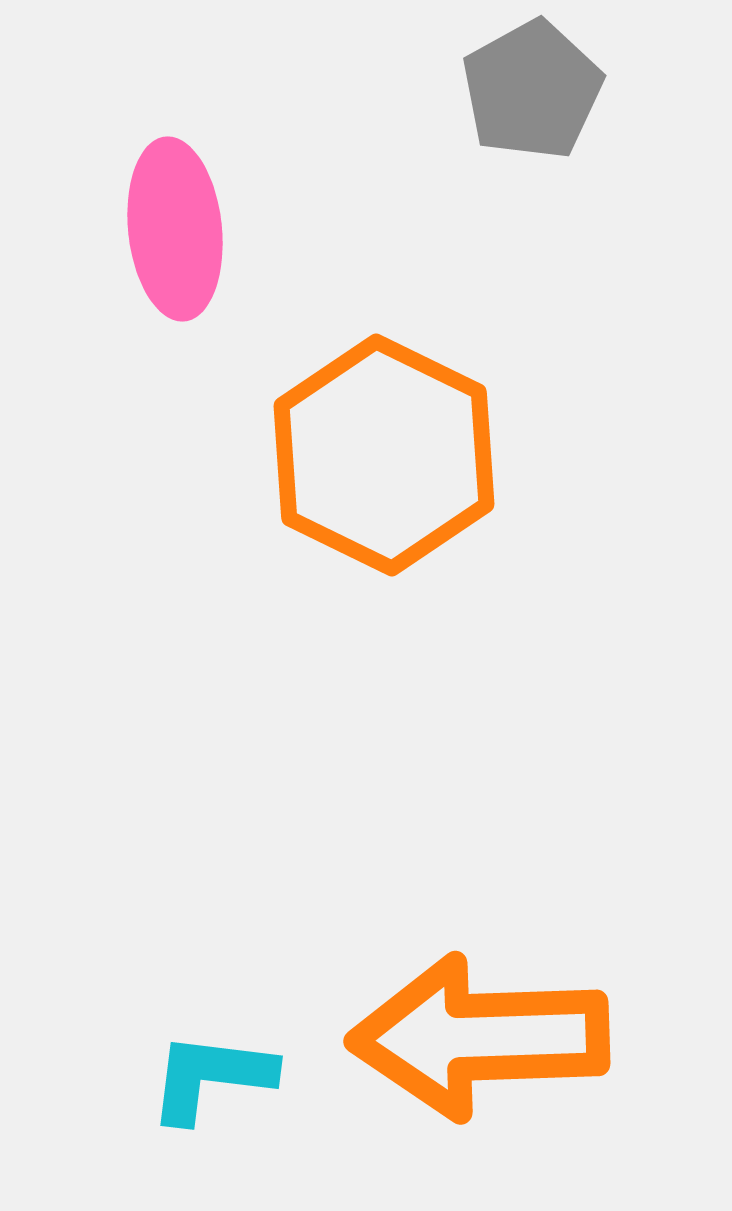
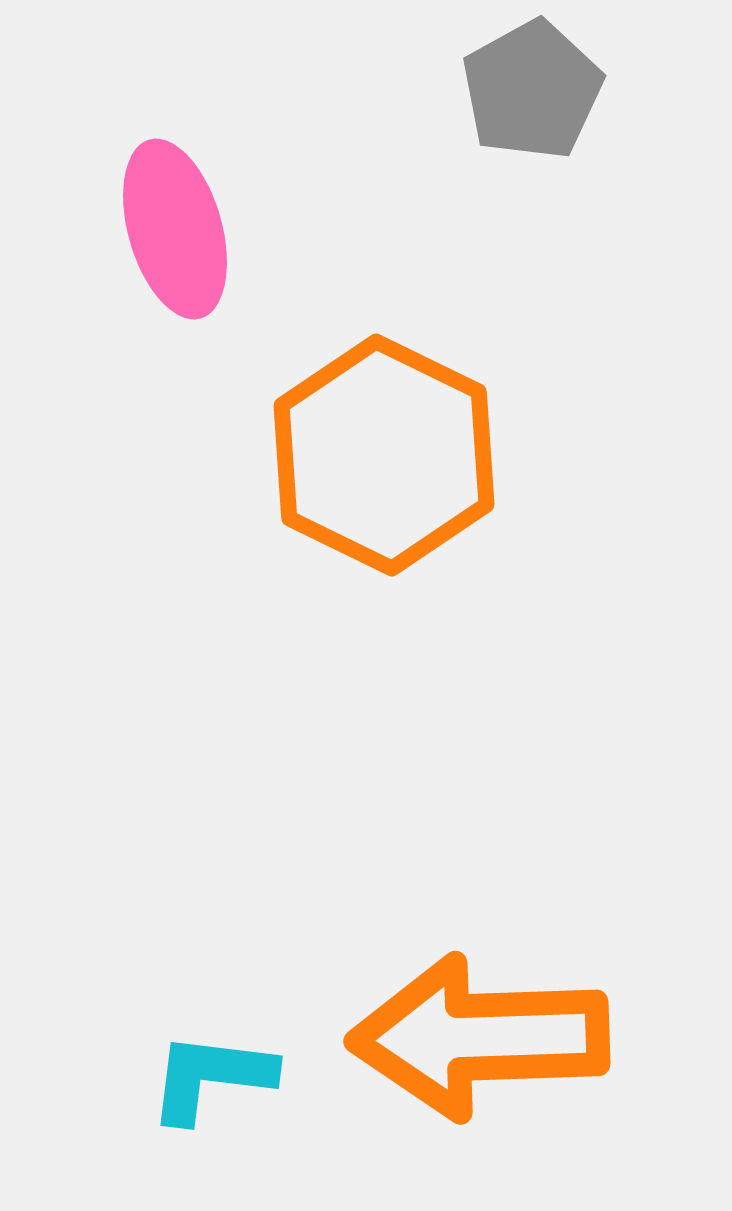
pink ellipse: rotated 10 degrees counterclockwise
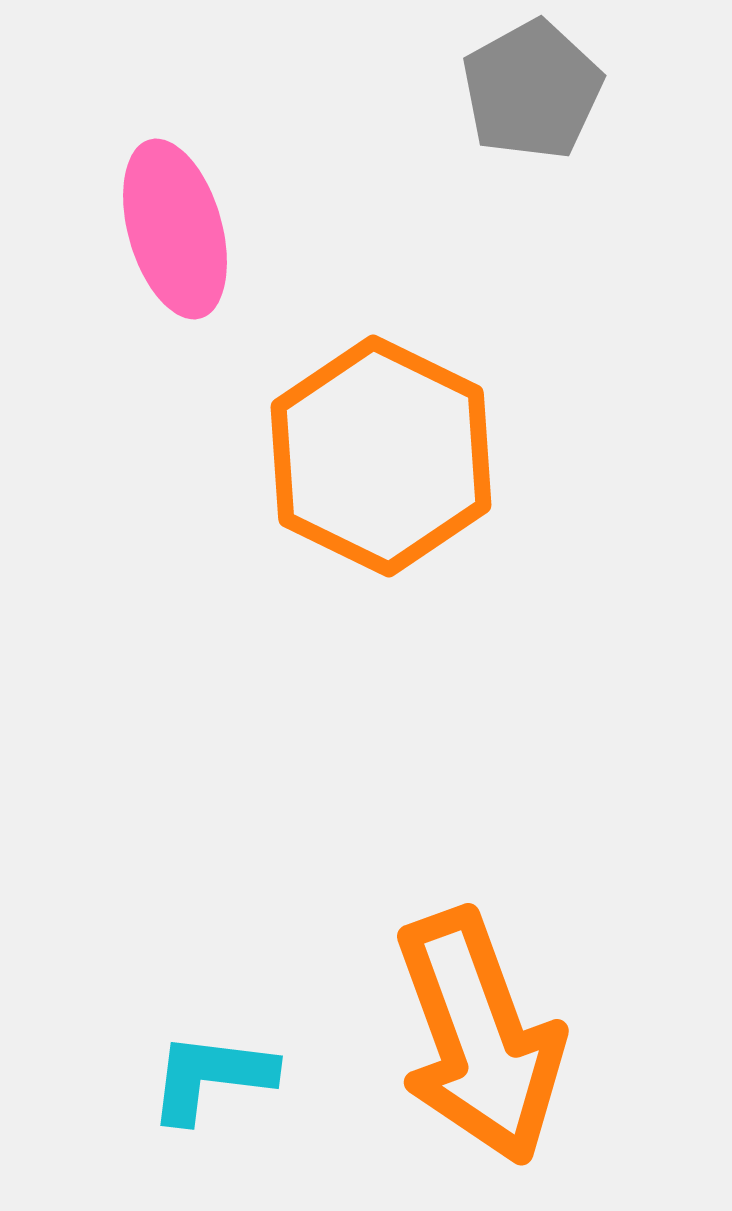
orange hexagon: moved 3 px left, 1 px down
orange arrow: rotated 108 degrees counterclockwise
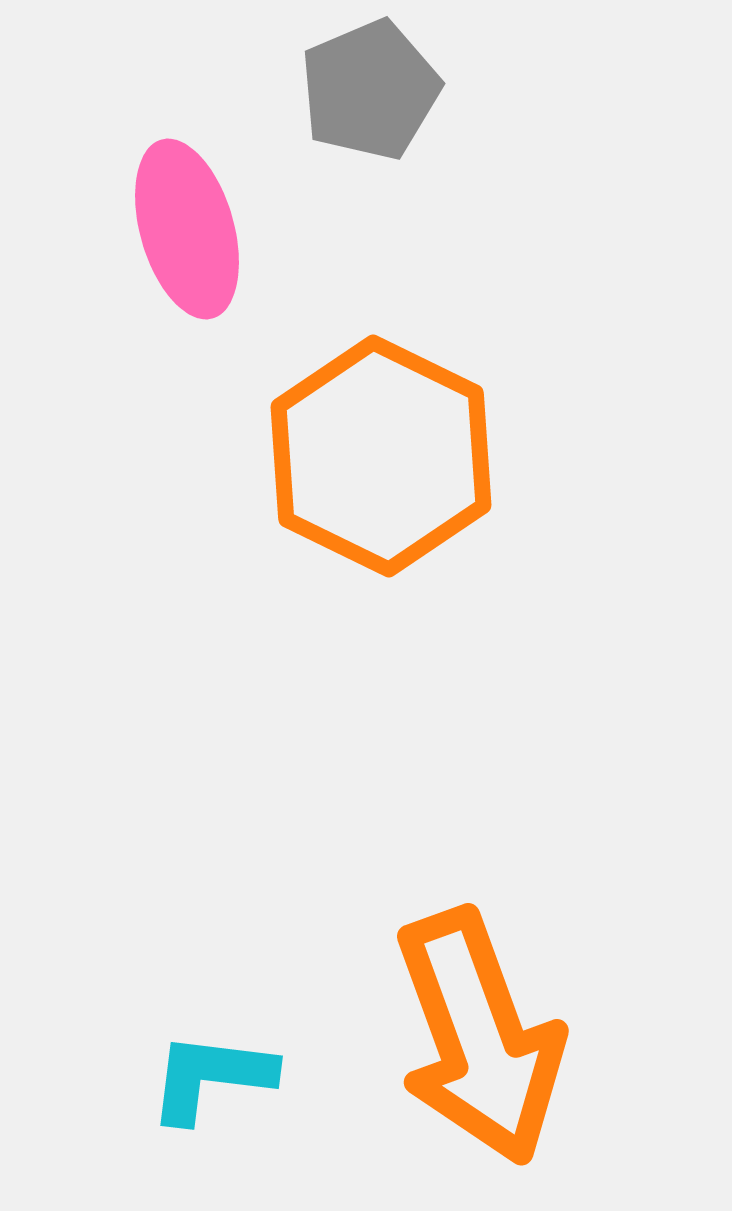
gray pentagon: moved 162 px left; rotated 6 degrees clockwise
pink ellipse: moved 12 px right
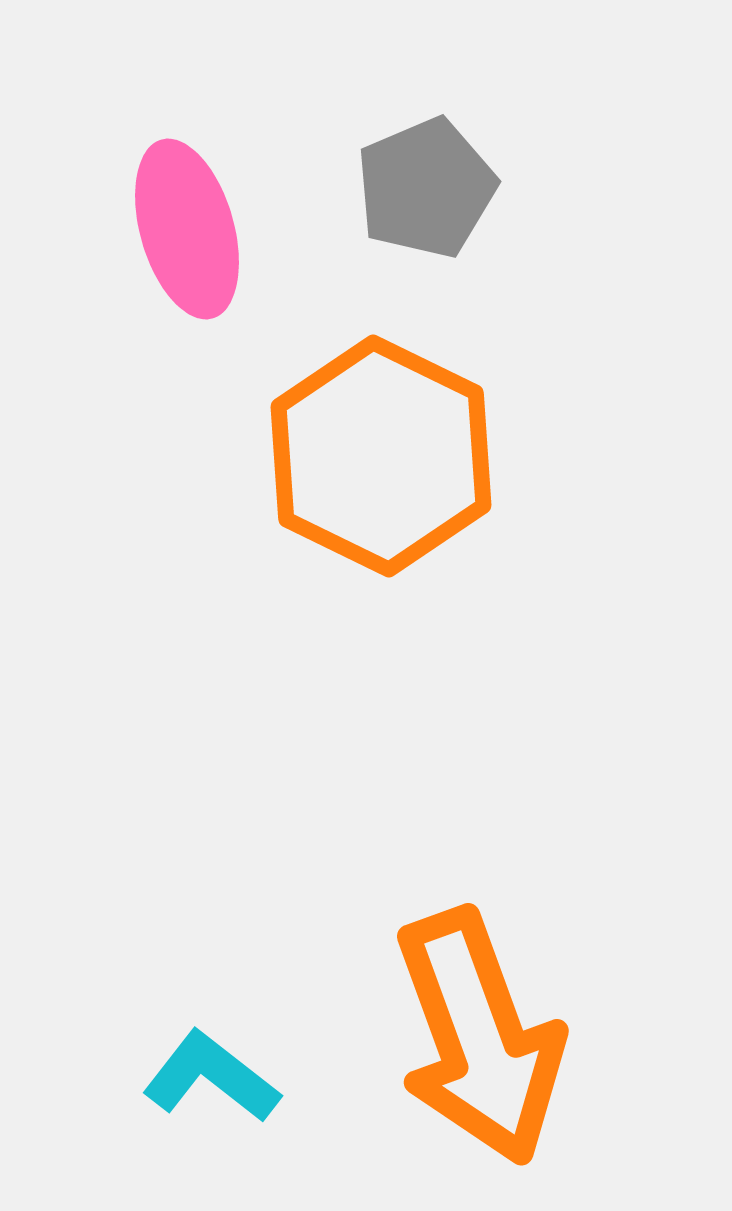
gray pentagon: moved 56 px right, 98 px down
cyan L-shape: rotated 31 degrees clockwise
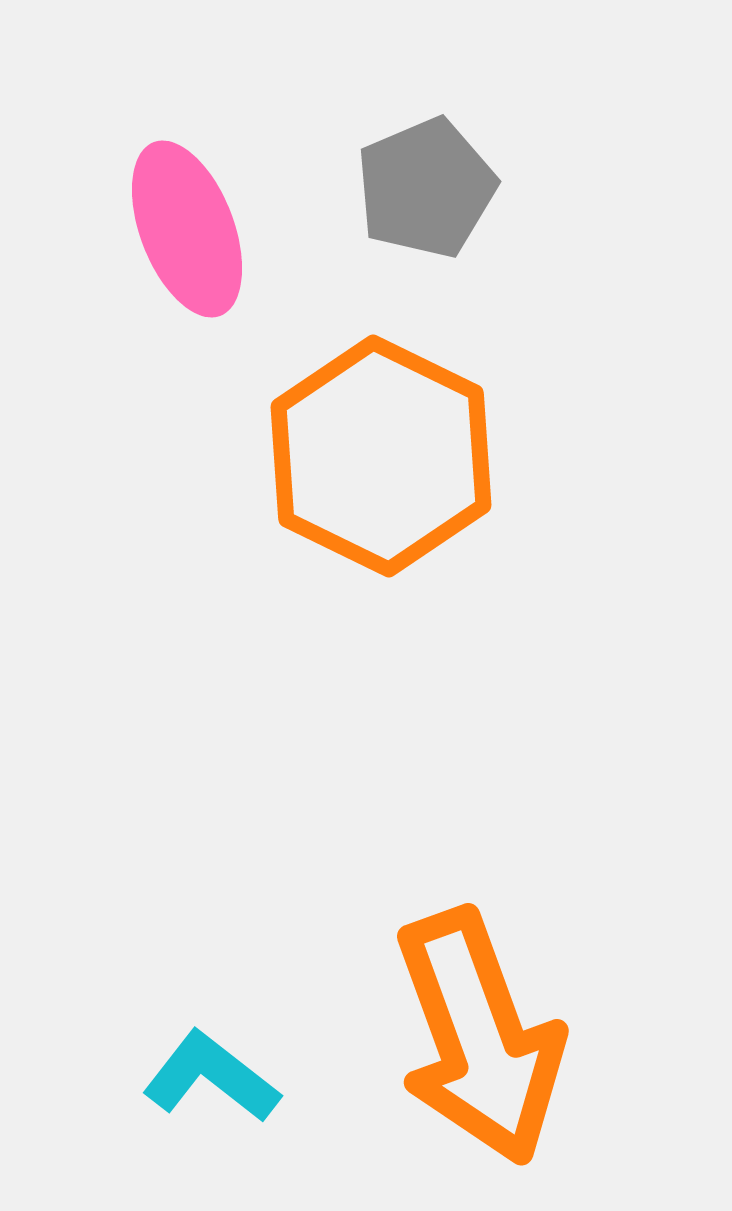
pink ellipse: rotated 5 degrees counterclockwise
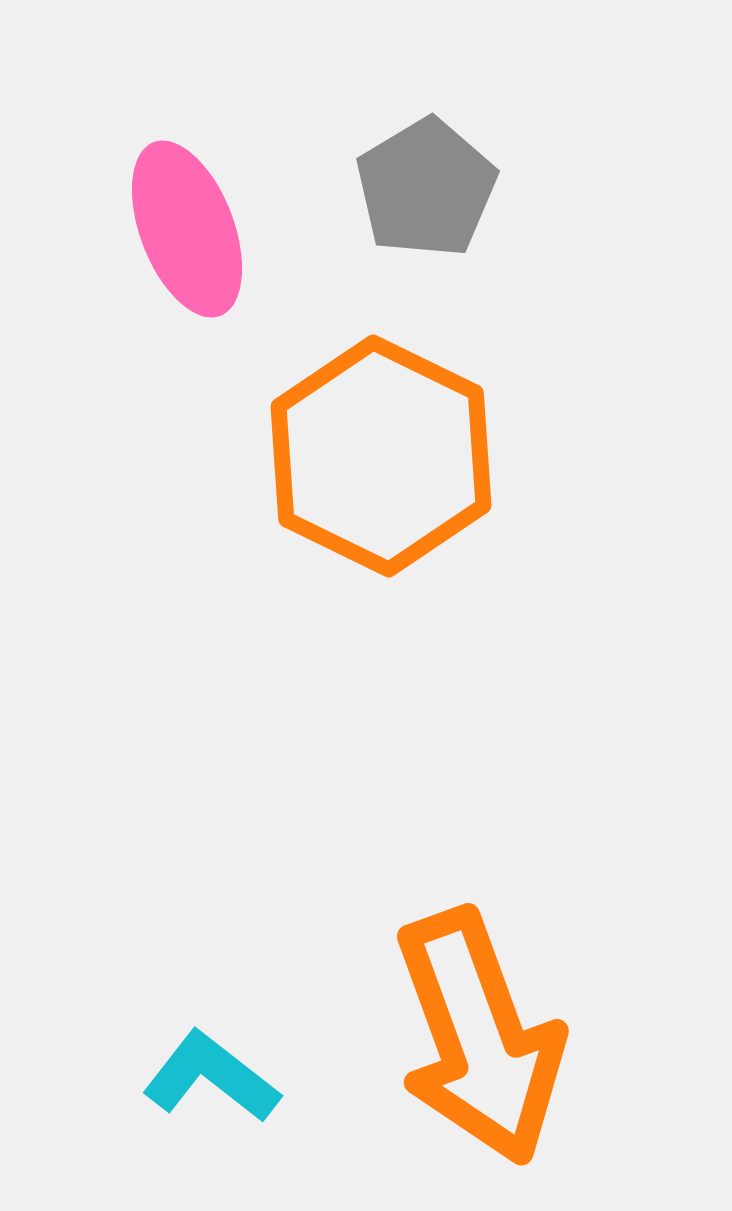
gray pentagon: rotated 8 degrees counterclockwise
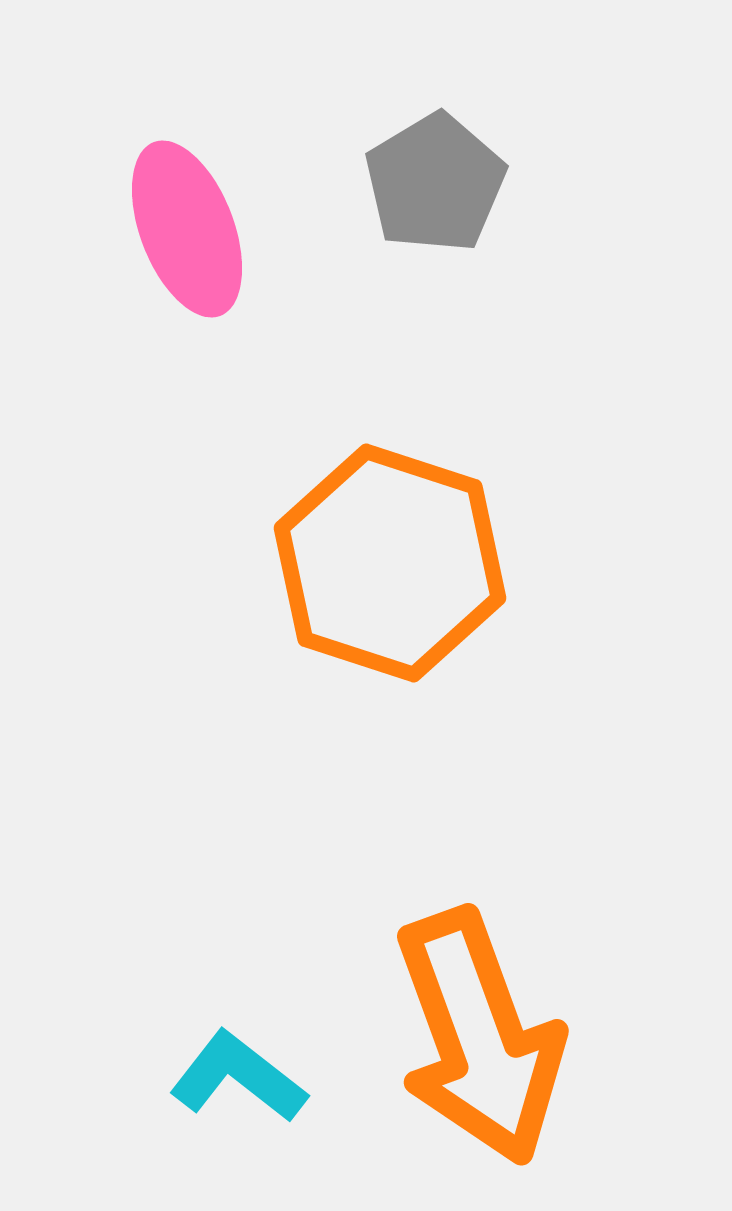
gray pentagon: moved 9 px right, 5 px up
orange hexagon: moved 9 px right, 107 px down; rotated 8 degrees counterclockwise
cyan L-shape: moved 27 px right
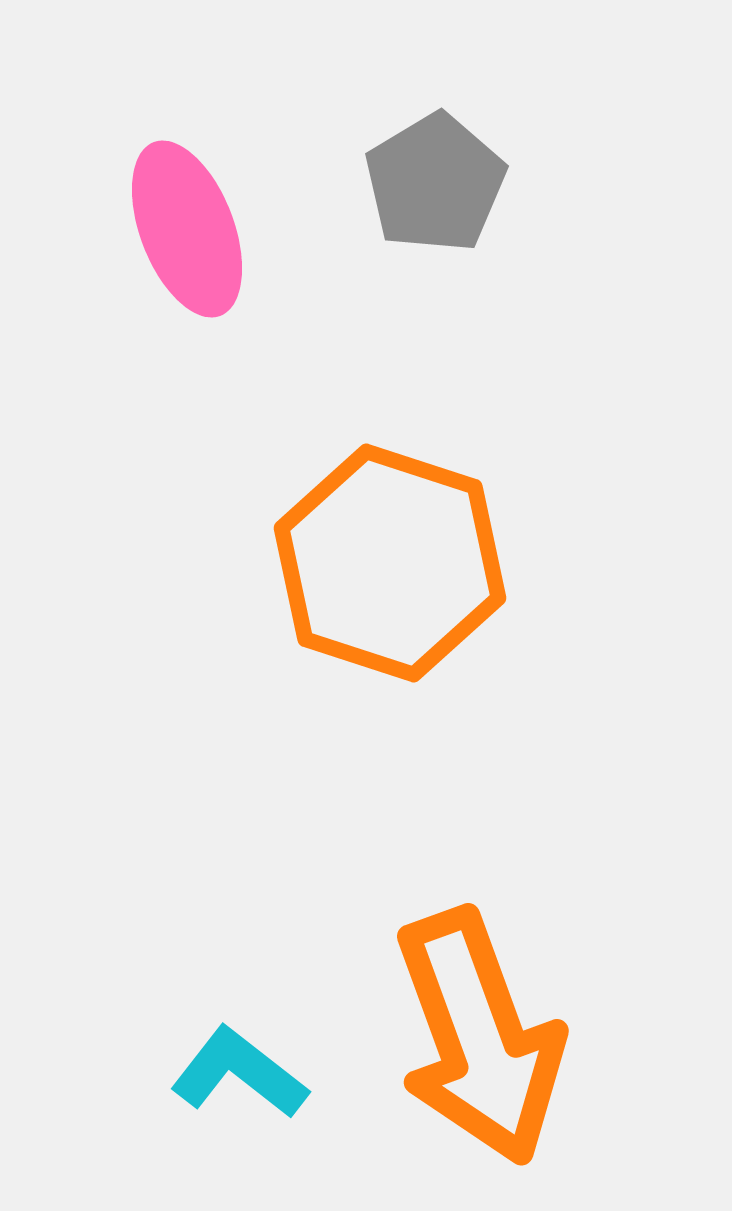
cyan L-shape: moved 1 px right, 4 px up
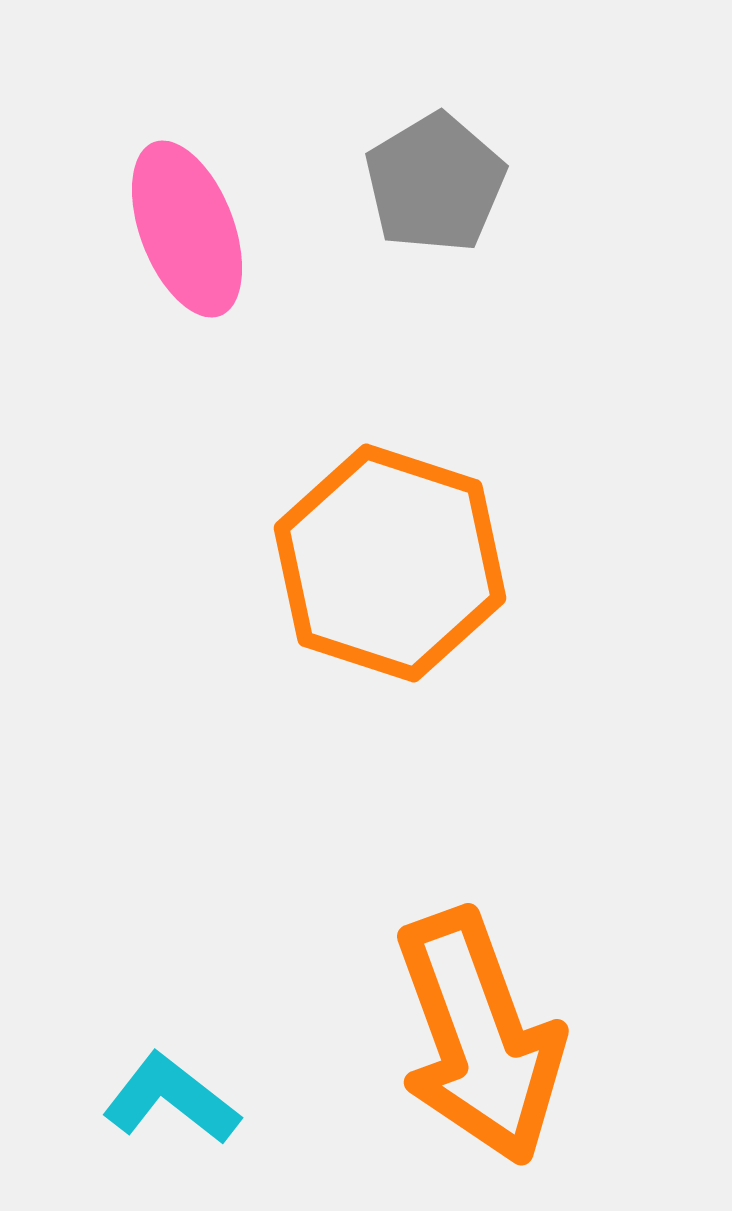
cyan L-shape: moved 68 px left, 26 px down
